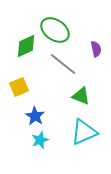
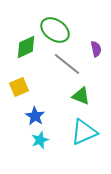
green diamond: moved 1 px down
gray line: moved 4 px right
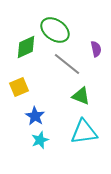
cyan triangle: rotated 16 degrees clockwise
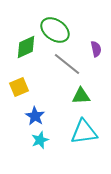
green triangle: rotated 24 degrees counterclockwise
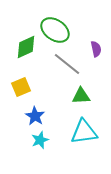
yellow square: moved 2 px right
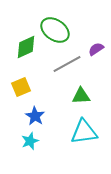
purple semicircle: rotated 112 degrees counterclockwise
gray line: rotated 68 degrees counterclockwise
cyan star: moved 10 px left, 1 px down
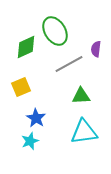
green ellipse: moved 1 px down; rotated 24 degrees clockwise
purple semicircle: rotated 49 degrees counterclockwise
gray line: moved 2 px right
blue star: moved 1 px right, 2 px down
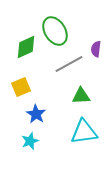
blue star: moved 4 px up
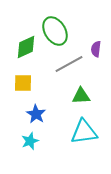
yellow square: moved 2 px right, 4 px up; rotated 24 degrees clockwise
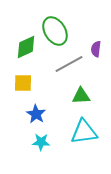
cyan star: moved 11 px right, 1 px down; rotated 24 degrees clockwise
